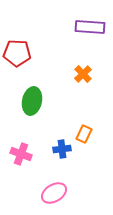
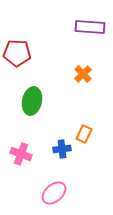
pink ellipse: rotated 10 degrees counterclockwise
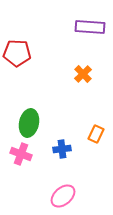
green ellipse: moved 3 px left, 22 px down
orange rectangle: moved 12 px right
pink ellipse: moved 9 px right, 3 px down
